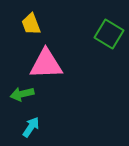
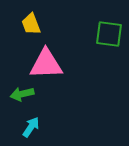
green square: rotated 24 degrees counterclockwise
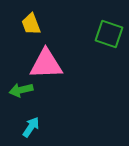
green square: rotated 12 degrees clockwise
green arrow: moved 1 px left, 4 px up
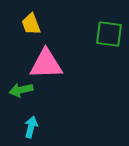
green square: rotated 12 degrees counterclockwise
cyan arrow: rotated 20 degrees counterclockwise
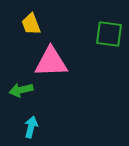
pink triangle: moved 5 px right, 2 px up
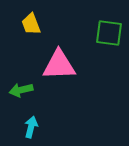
green square: moved 1 px up
pink triangle: moved 8 px right, 3 px down
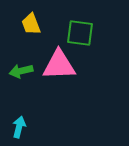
green square: moved 29 px left
green arrow: moved 19 px up
cyan arrow: moved 12 px left
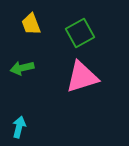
green square: rotated 36 degrees counterclockwise
pink triangle: moved 23 px right, 12 px down; rotated 15 degrees counterclockwise
green arrow: moved 1 px right, 3 px up
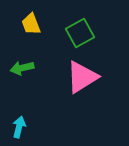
pink triangle: rotated 15 degrees counterclockwise
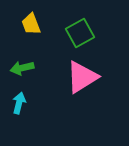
cyan arrow: moved 24 px up
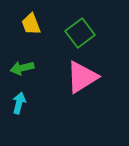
green square: rotated 8 degrees counterclockwise
